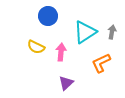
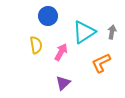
cyan triangle: moved 1 px left
yellow semicircle: moved 2 px up; rotated 126 degrees counterclockwise
pink arrow: rotated 24 degrees clockwise
purple triangle: moved 3 px left
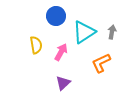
blue circle: moved 8 px right
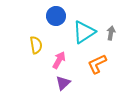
gray arrow: moved 1 px left, 1 px down
pink arrow: moved 2 px left, 8 px down
orange L-shape: moved 4 px left, 1 px down
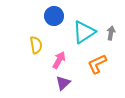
blue circle: moved 2 px left
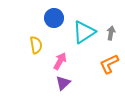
blue circle: moved 2 px down
pink arrow: moved 1 px right, 1 px down
orange L-shape: moved 12 px right
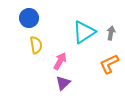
blue circle: moved 25 px left
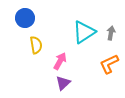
blue circle: moved 4 px left
